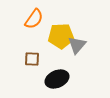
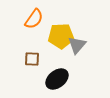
black ellipse: rotated 15 degrees counterclockwise
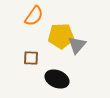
orange semicircle: moved 3 px up
brown square: moved 1 px left, 1 px up
black ellipse: rotated 60 degrees clockwise
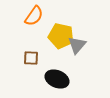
yellow pentagon: rotated 15 degrees clockwise
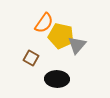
orange semicircle: moved 10 px right, 7 px down
brown square: rotated 28 degrees clockwise
black ellipse: rotated 20 degrees counterclockwise
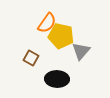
orange semicircle: moved 3 px right
gray triangle: moved 4 px right, 6 px down
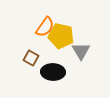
orange semicircle: moved 2 px left, 4 px down
gray triangle: rotated 12 degrees counterclockwise
black ellipse: moved 4 px left, 7 px up
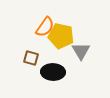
brown square: rotated 14 degrees counterclockwise
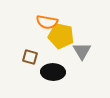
orange semicircle: moved 2 px right, 5 px up; rotated 65 degrees clockwise
gray triangle: moved 1 px right
brown square: moved 1 px left, 1 px up
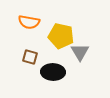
orange semicircle: moved 18 px left
gray triangle: moved 2 px left, 1 px down
